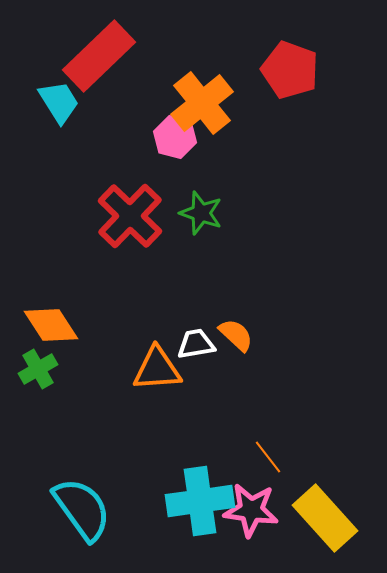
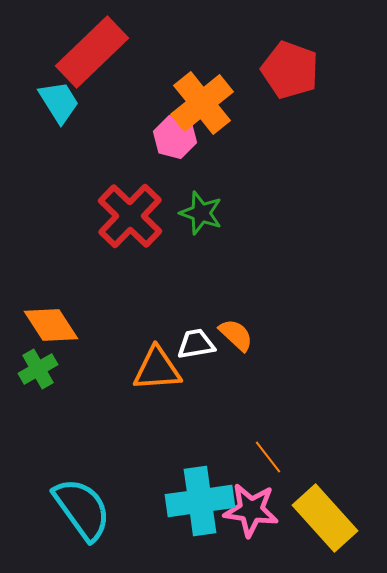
red rectangle: moved 7 px left, 4 px up
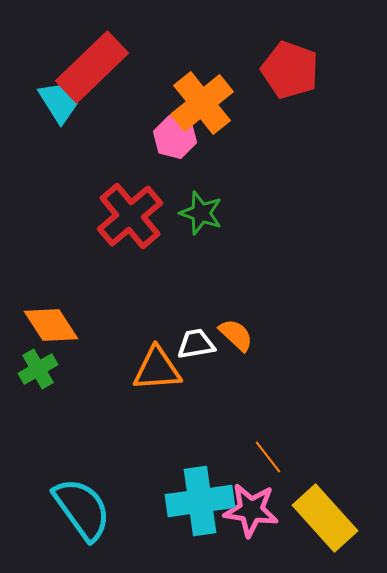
red rectangle: moved 15 px down
red cross: rotated 6 degrees clockwise
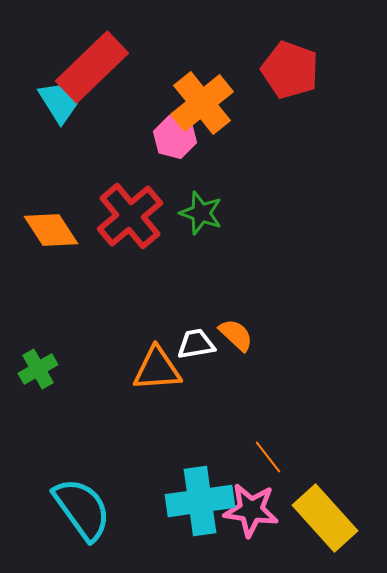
orange diamond: moved 95 px up
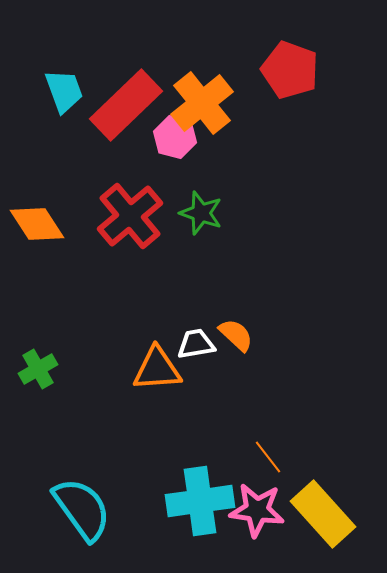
red rectangle: moved 34 px right, 38 px down
cyan trapezoid: moved 5 px right, 11 px up; rotated 12 degrees clockwise
orange diamond: moved 14 px left, 6 px up
pink star: moved 6 px right
yellow rectangle: moved 2 px left, 4 px up
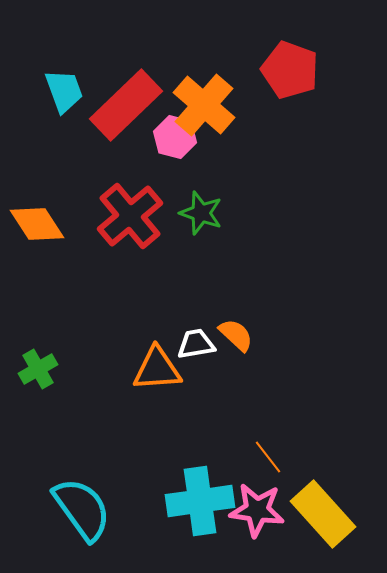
orange cross: moved 2 px right, 2 px down; rotated 10 degrees counterclockwise
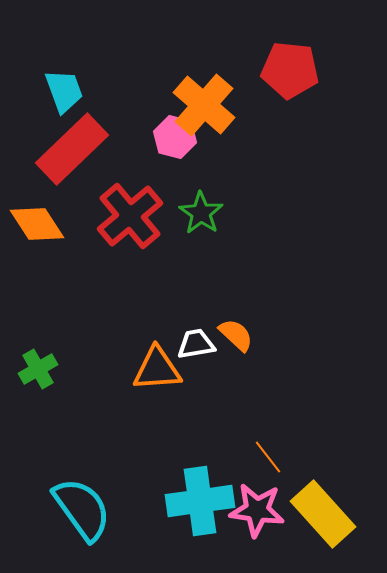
red pentagon: rotated 14 degrees counterclockwise
red rectangle: moved 54 px left, 44 px down
green star: rotated 15 degrees clockwise
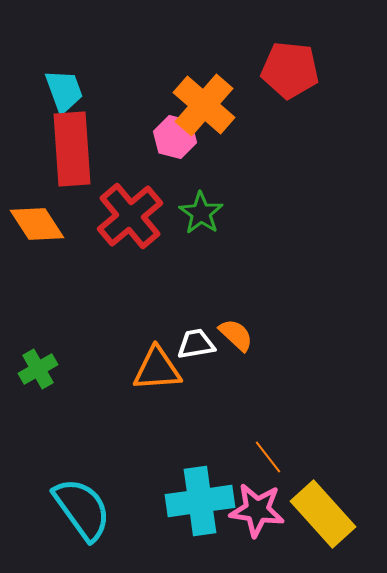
red rectangle: rotated 50 degrees counterclockwise
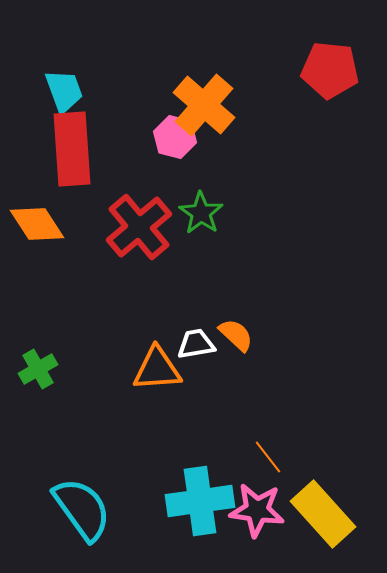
red pentagon: moved 40 px right
red cross: moved 9 px right, 11 px down
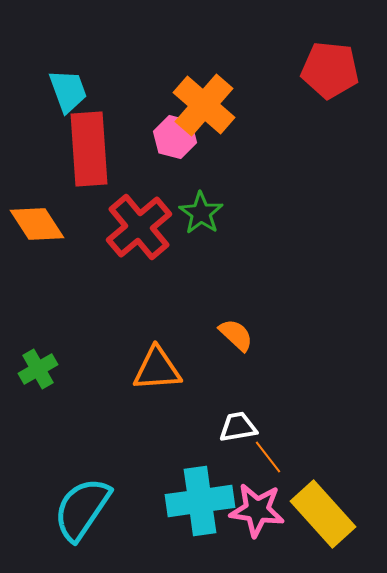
cyan trapezoid: moved 4 px right
red rectangle: moved 17 px right
white trapezoid: moved 42 px right, 83 px down
cyan semicircle: rotated 110 degrees counterclockwise
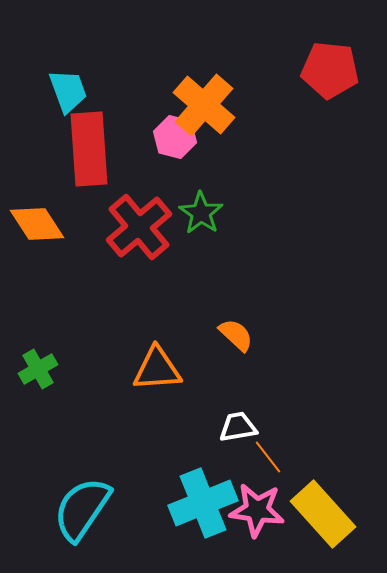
cyan cross: moved 3 px right, 2 px down; rotated 14 degrees counterclockwise
